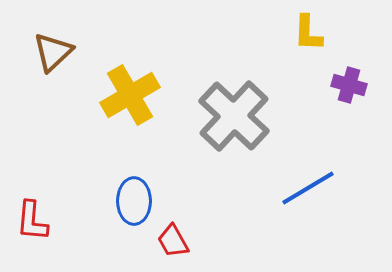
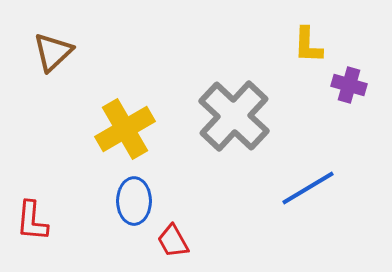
yellow L-shape: moved 12 px down
yellow cross: moved 5 px left, 34 px down
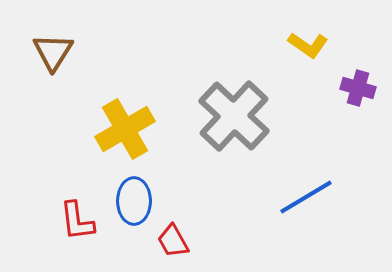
yellow L-shape: rotated 57 degrees counterclockwise
brown triangle: rotated 15 degrees counterclockwise
purple cross: moved 9 px right, 3 px down
blue line: moved 2 px left, 9 px down
red L-shape: moved 45 px right; rotated 12 degrees counterclockwise
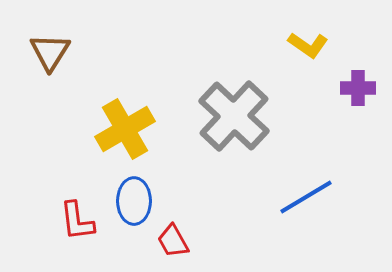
brown triangle: moved 3 px left
purple cross: rotated 16 degrees counterclockwise
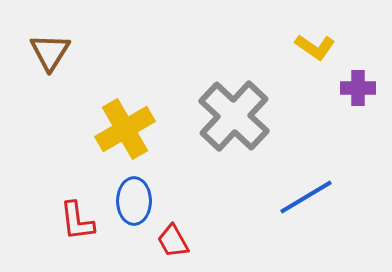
yellow L-shape: moved 7 px right, 2 px down
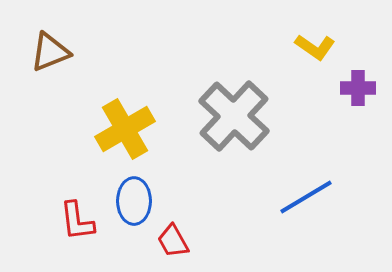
brown triangle: rotated 36 degrees clockwise
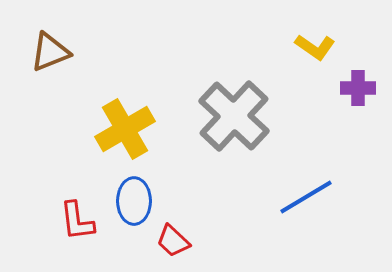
red trapezoid: rotated 18 degrees counterclockwise
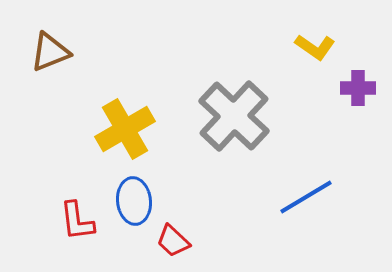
blue ellipse: rotated 6 degrees counterclockwise
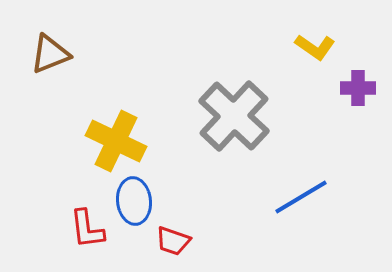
brown triangle: moved 2 px down
yellow cross: moved 9 px left, 12 px down; rotated 34 degrees counterclockwise
blue line: moved 5 px left
red L-shape: moved 10 px right, 8 px down
red trapezoid: rotated 24 degrees counterclockwise
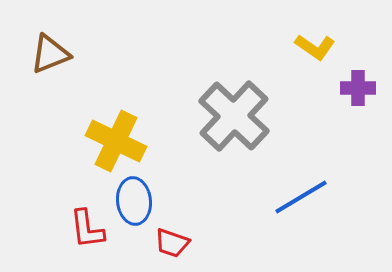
red trapezoid: moved 1 px left, 2 px down
